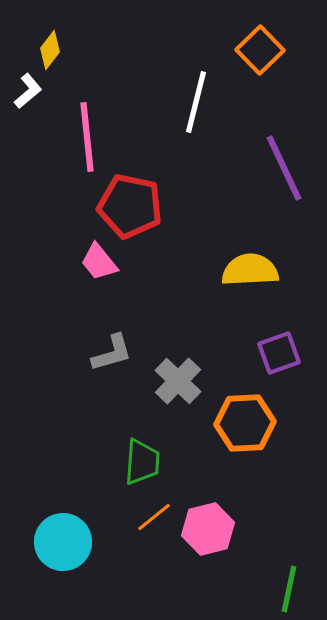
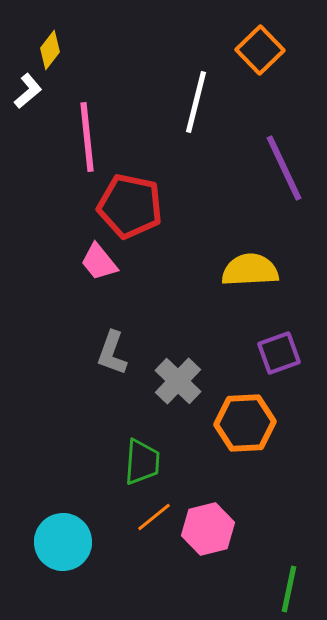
gray L-shape: rotated 126 degrees clockwise
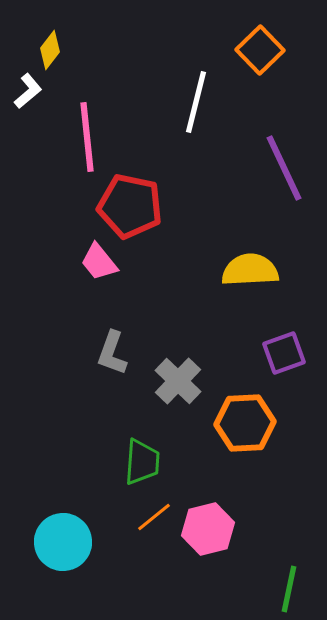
purple square: moved 5 px right
